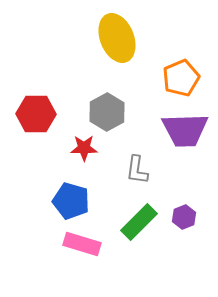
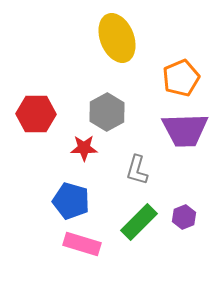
gray L-shape: rotated 8 degrees clockwise
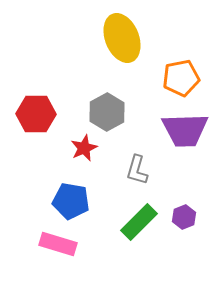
yellow ellipse: moved 5 px right
orange pentagon: rotated 12 degrees clockwise
red star: rotated 24 degrees counterclockwise
blue pentagon: rotated 6 degrees counterclockwise
pink rectangle: moved 24 px left
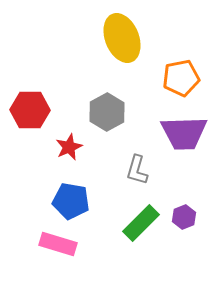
red hexagon: moved 6 px left, 4 px up
purple trapezoid: moved 1 px left, 3 px down
red star: moved 15 px left, 1 px up
green rectangle: moved 2 px right, 1 px down
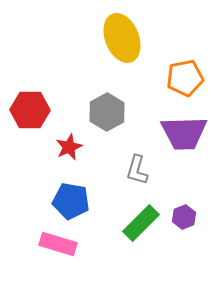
orange pentagon: moved 4 px right
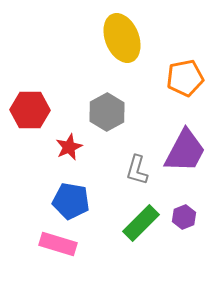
purple trapezoid: moved 1 px right, 18 px down; rotated 60 degrees counterclockwise
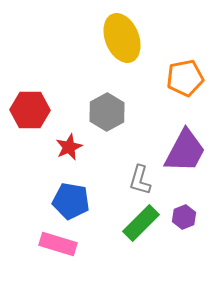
gray L-shape: moved 3 px right, 10 px down
